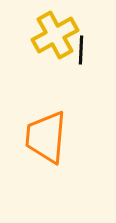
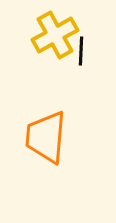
black line: moved 1 px down
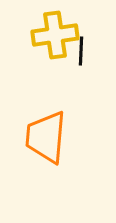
yellow cross: rotated 21 degrees clockwise
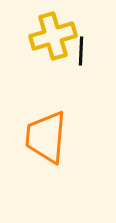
yellow cross: moved 2 px left, 1 px down; rotated 9 degrees counterclockwise
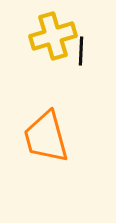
orange trapezoid: rotated 20 degrees counterclockwise
